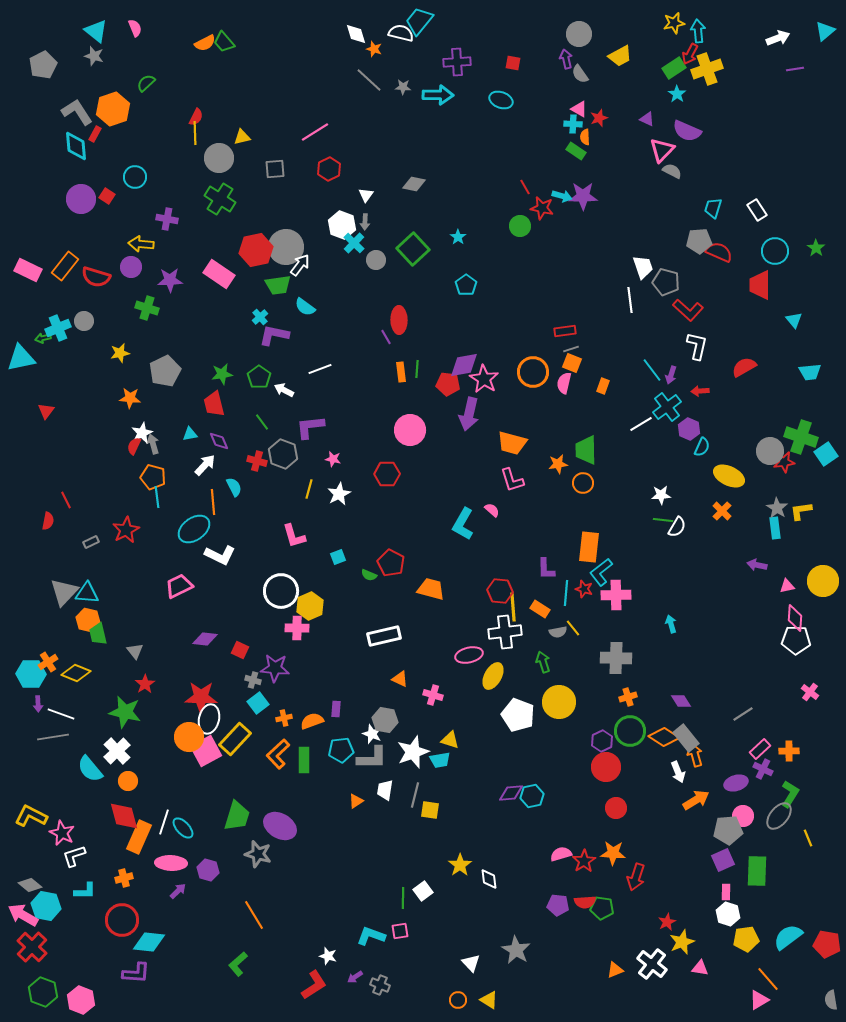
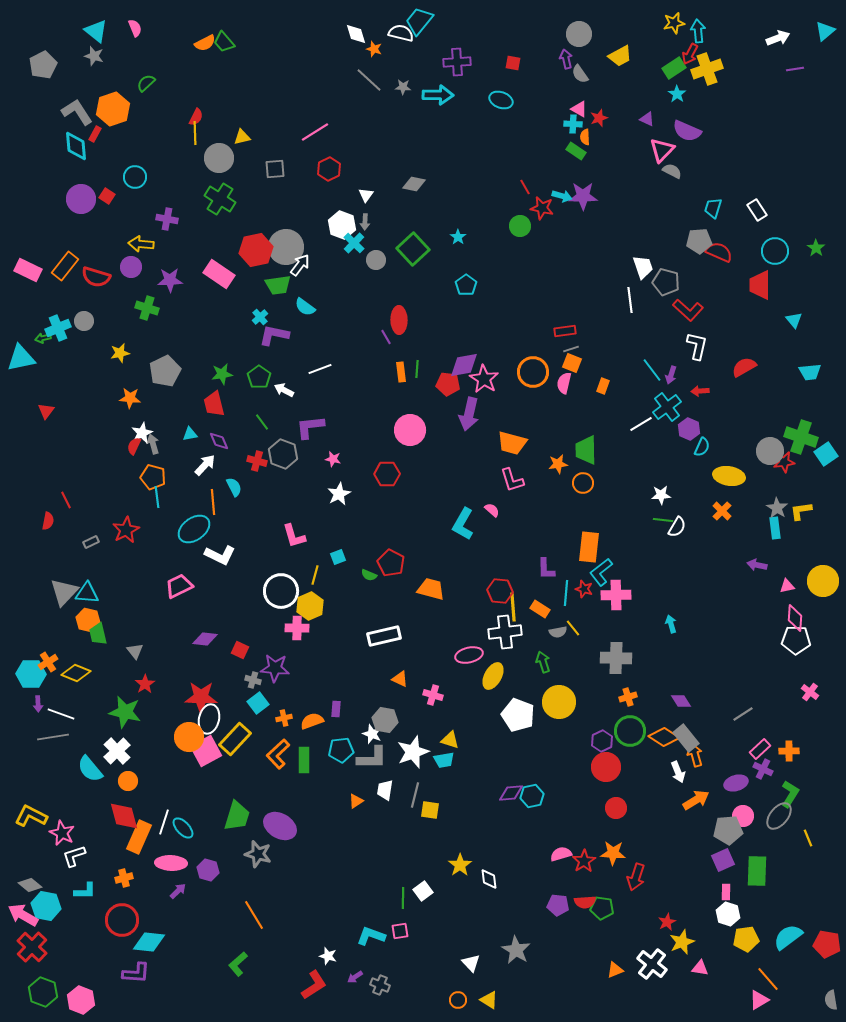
yellow ellipse at (729, 476): rotated 16 degrees counterclockwise
yellow line at (309, 489): moved 6 px right, 86 px down
cyan trapezoid at (440, 760): moved 4 px right
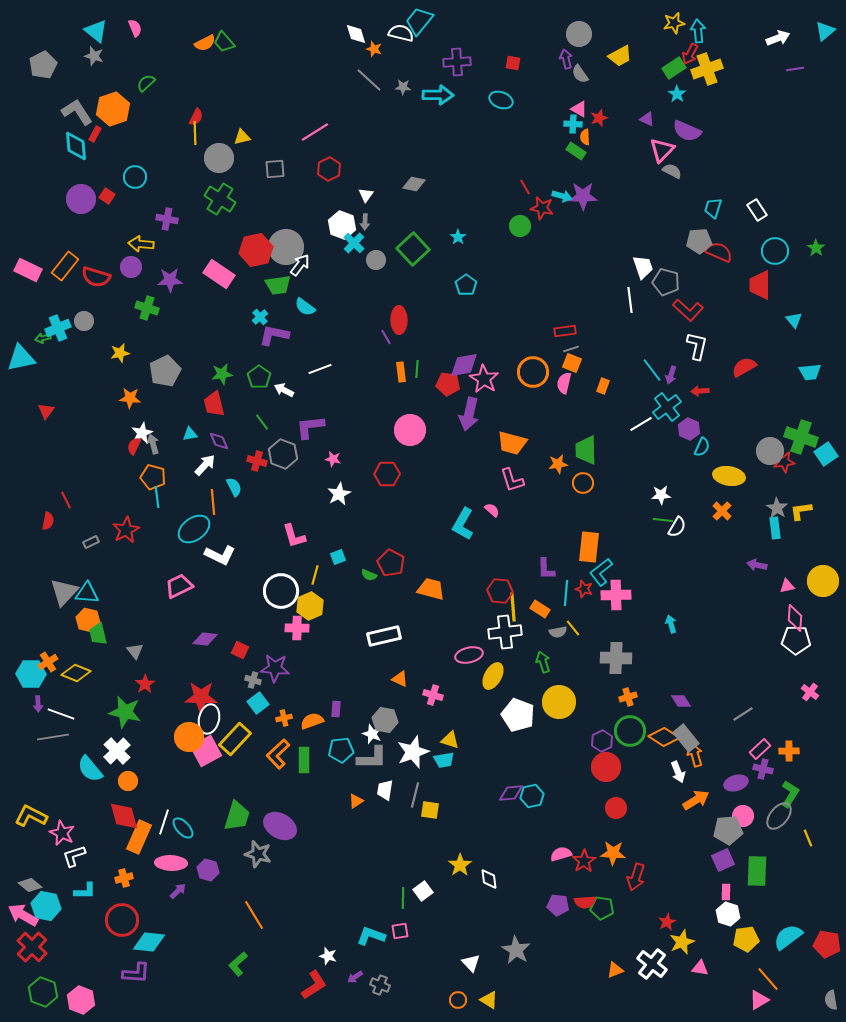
purple cross at (763, 769): rotated 12 degrees counterclockwise
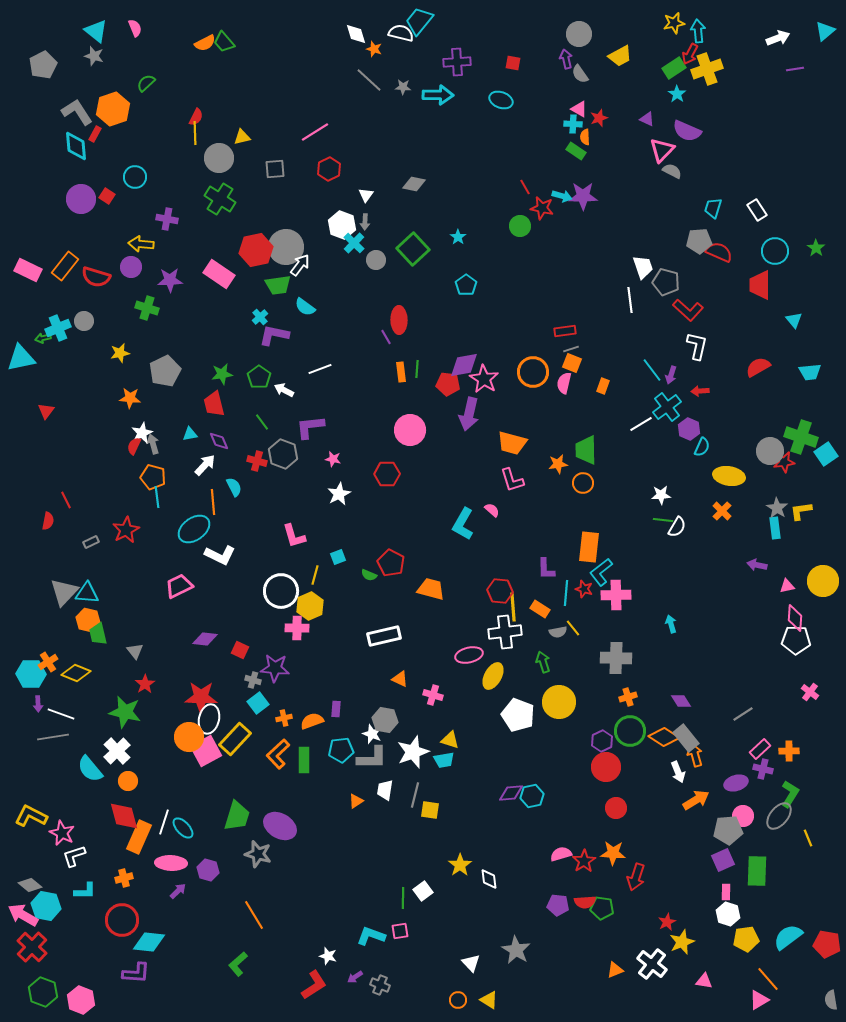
red semicircle at (744, 367): moved 14 px right
pink triangle at (700, 968): moved 4 px right, 13 px down
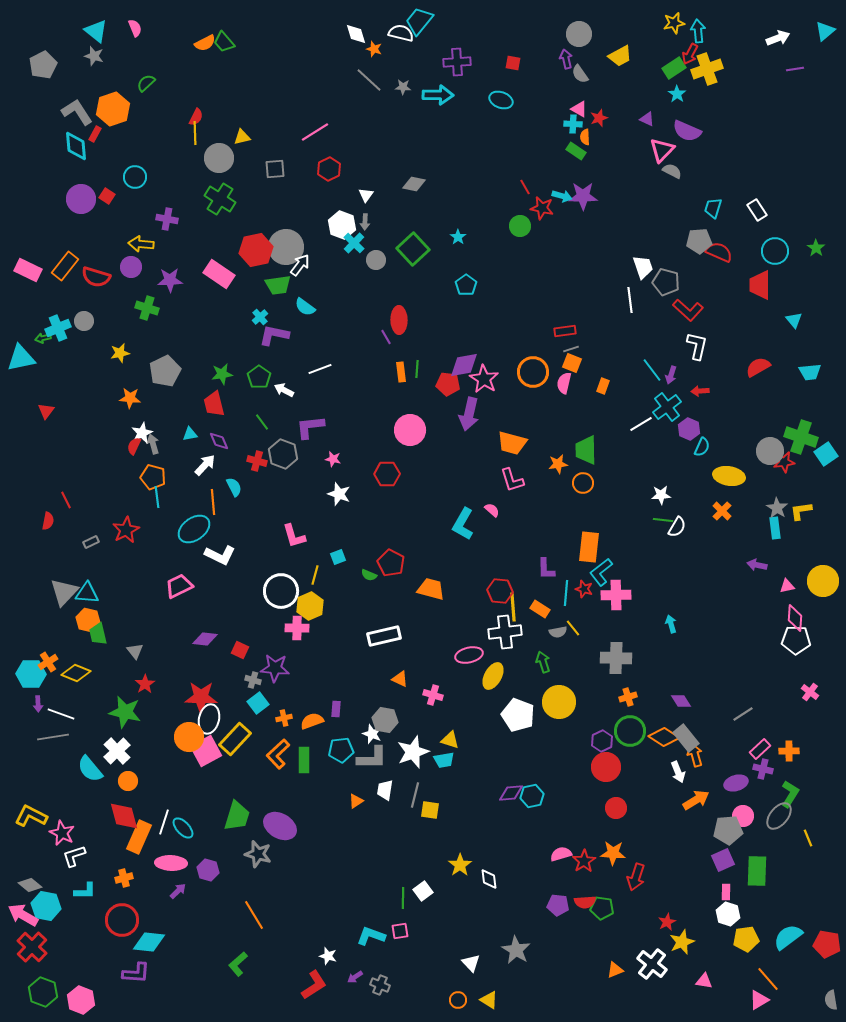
white star at (339, 494): rotated 25 degrees counterclockwise
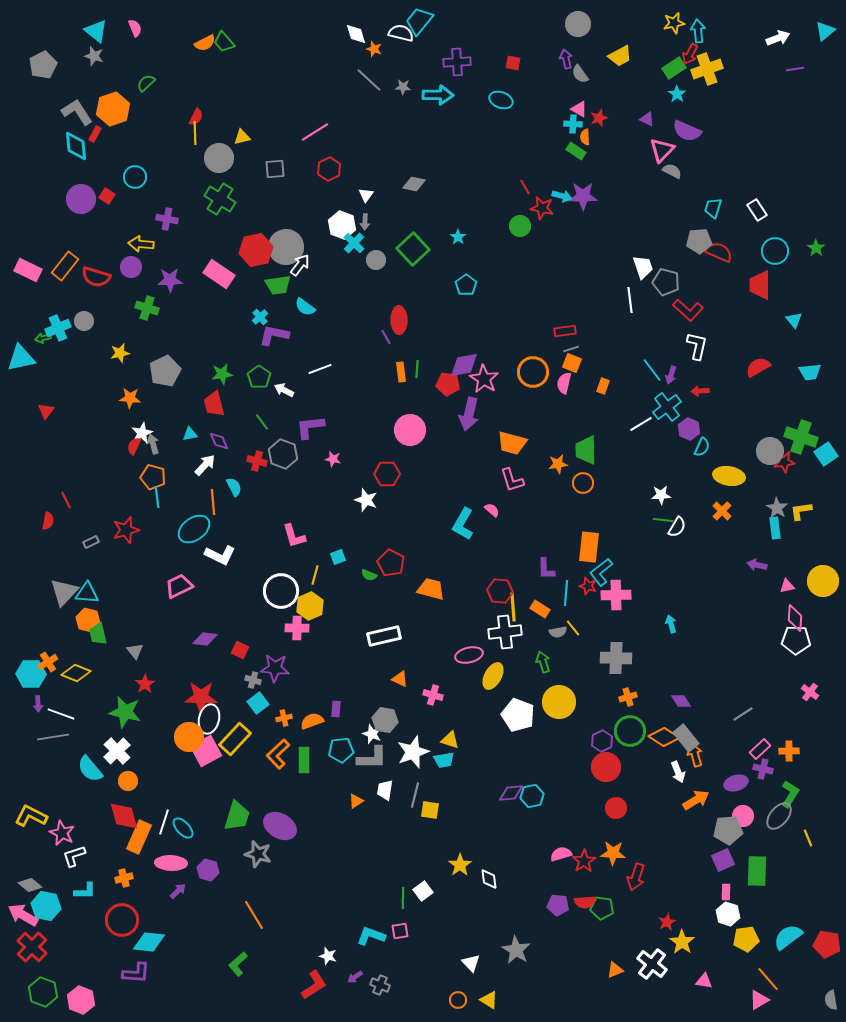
gray circle at (579, 34): moved 1 px left, 10 px up
white star at (339, 494): moved 27 px right, 6 px down
red star at (126, 530): rotated 12 degrees clockwise
red star at (584, 589): moved 4 px right, 3 px up
yellow star at (682, 942): rotated 15 degrees counterclockwise
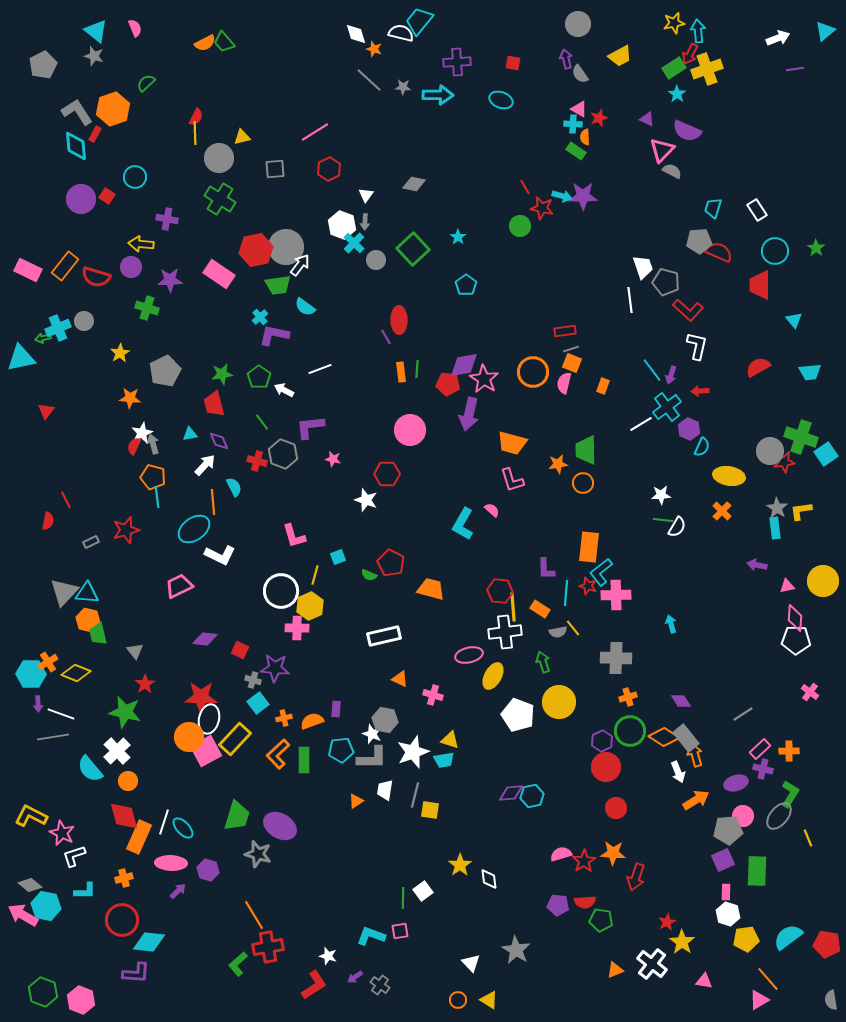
yellow star at (120, 353): rotated 18 degrees counterclockwise
green pentagon at (602, 908): moved 1 px left, 12 px down
red cross at (32, 947): moved 236 px right; rotated 36 degrees clockwise
gray cross at (380, 985): rotated 12 degrees clockwise
